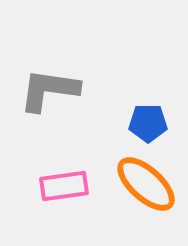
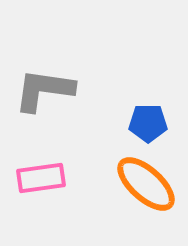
gray L-shape: moved 5 px left
pink rectangle: moved 23 px left, 8 px up
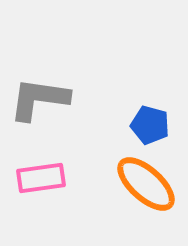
gray L-shape: moved 5 px left, 9 px down
blue pentagon: moved 2 px right, 2 px down; rotated 15 degrees clockwise
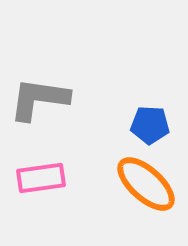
blue pentagon: rotated 12 degrees counterclockwise
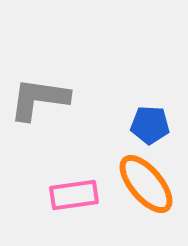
pink rectangle: moved 33 px right, 17 px down
orange ellipse: rotated 8 degrees clockwise
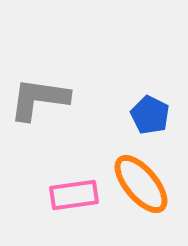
blue pentagon: moved 10 px up; rotated 24 degrees clockwise
orange ellipse: moved 5 px left
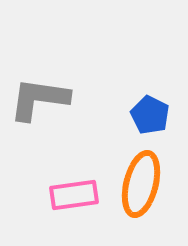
orange ellipse: rotated 54 degrees clockwise
